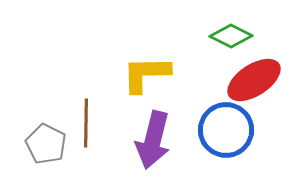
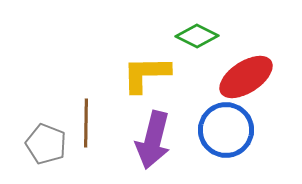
green diamond: moved 34 px left
red ellipse: moved 8 px left, 3 px up
gray pentagon: rotated 6 degrees counterclockwise
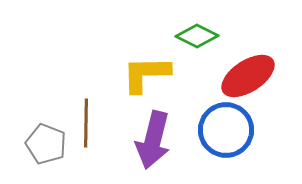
red ellipse: moved 2 px right, 1 px up
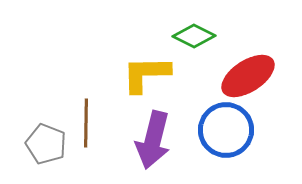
green diamond: moved 3 px left
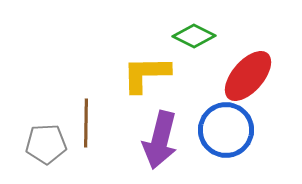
red ellipse: rotated 16 degrees counterclockwise
purple arrow: moved 7 px right
gray pentagon: rotated 24 degrees counterclockwise
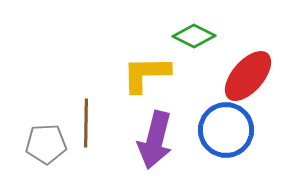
purple arrow: moved 5 px left
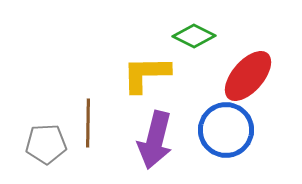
brown line: moved 2 px right
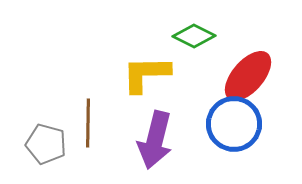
blue circle: moved 8 px right, 6 px up
gray pentagon: rotated 18 degrees clockwise
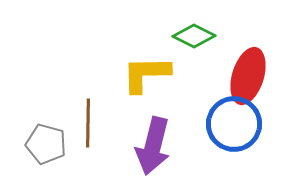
red ellipse: rotated 24 degrees counterclockwise
purple arrow: moved 2 px left, 6 px down
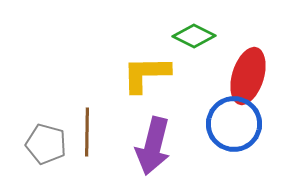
brown line: moved 1 px left, 9 px down
